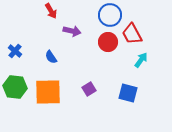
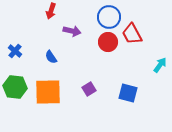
red arrow: rotated 49 degrees clockwise
blue circle: moved 1 px left, 2 px down
cyan arrow: moved 19 px right, 5 px down
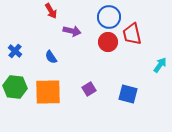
red arrow: rotated 49 degrees counterclockwise
red trapezoid: rotated 15 degrees clockwise
blue square: moved 1 px down
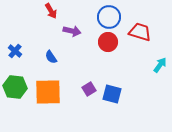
red trapezoid: moved 8 px right, 2 px up; rotated 120 degrees clockwise
blue square: moved 16 px left
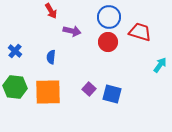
blue semicircle: rotated 40 degrees clockwise
purple square: rotated 16 degrees counterclockwise
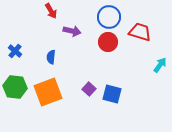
orange square: rotated 20 degrees counterclockwise
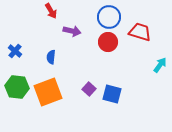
green hexagon: moved 2 px right
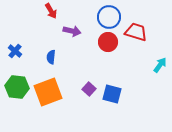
red trapezoid: moved 4 px left
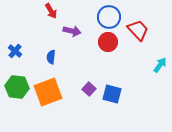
red trapezoid: moved 2 px right, 2 px up; rotated 30 degrees clockwise
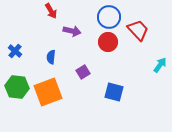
purple square: moved 6 px left, 17 px up; rotated 16 degrees clockwise
blue square: moved 2 px right, 2 px up
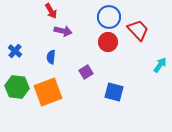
purple arrow: moved 9 px left
purple square: moved 3 px right
